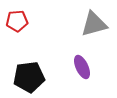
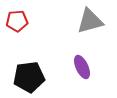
gray triangle: moved 4 px left, 3 px up
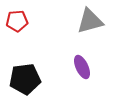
black pentagon: moved 4 px left, 2 px down
